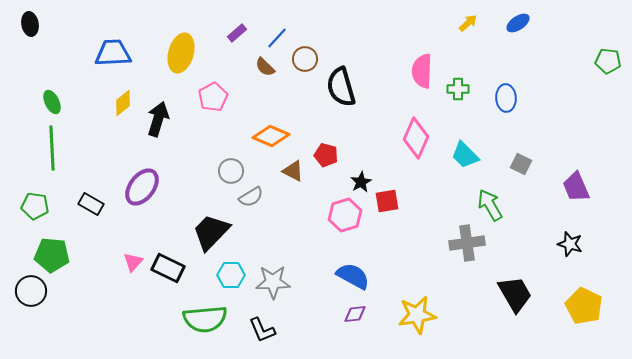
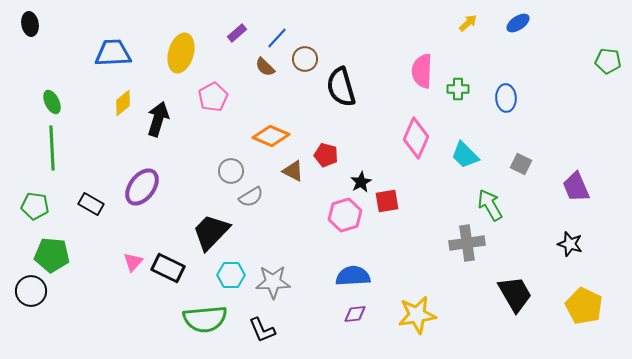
blue semicircle at (353, 276): rotated 32 degrees counterclockwise
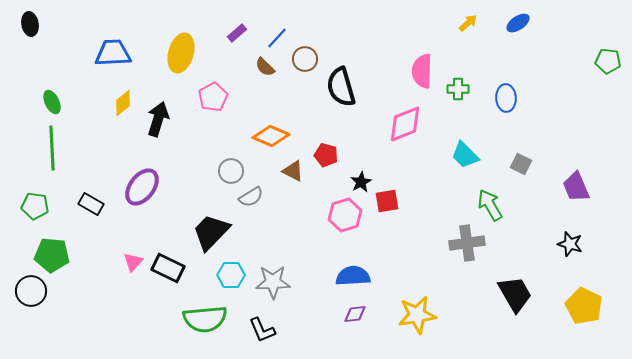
pink diamond at (416, 138): moved 11 px left, 14 px up; rotated 45 degrees clockwise
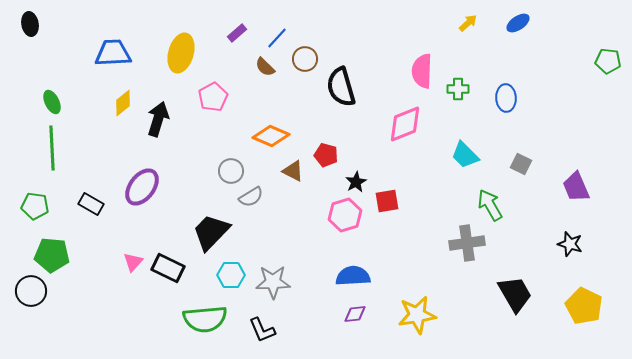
black star at (361, 182): moved 5 px left
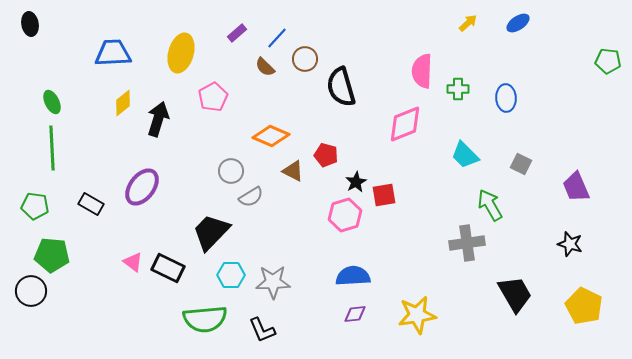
red square at (387, 201): moved 3 px left, 6 px up
pink triangle at (133, 262): rotated 35 degrees counterclockwise
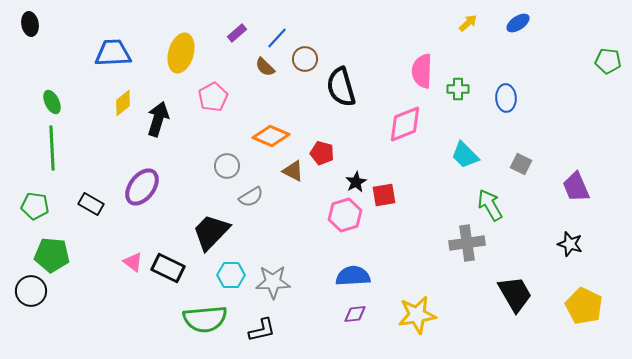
red pentagon at (326, 155): moved 4 px left, 2 px up
gray circle at (231, 171): moved 4 px left, 5 px up
black L-shape at (262, 330): rotated 80 degrees counterclockwise
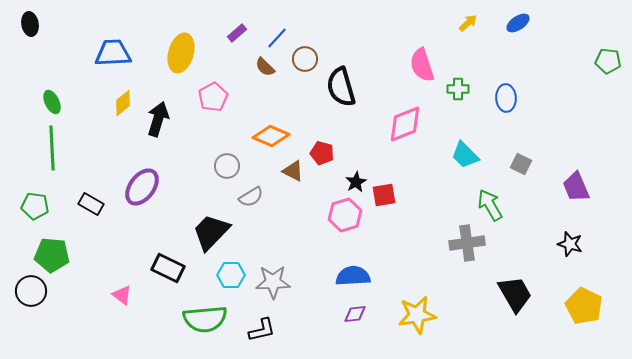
pink semicircle at (422, 71): moved 6 px up; rotated 20 degrees counterclockwise
pink triangle at (133, 262): moved 11 px left, 33 px down
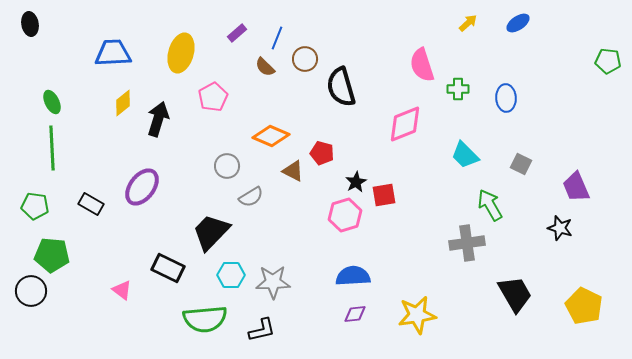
blue line at (277, 38): rotated 20 degrees counterclockwise
black star at (570, 244): moved 10 px left, 16 px up
pink triangle at (122, 295): moved 5 px up
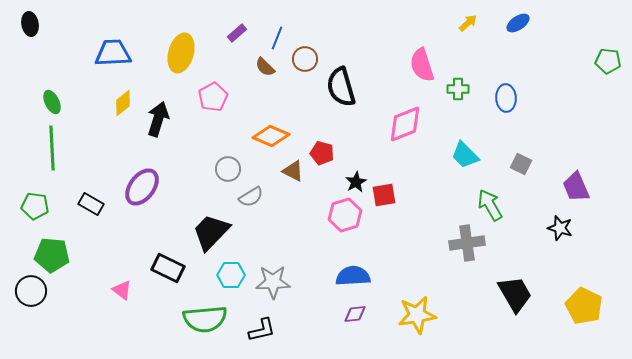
gray circle at (227, 166): moved 1 px right, 3 px down
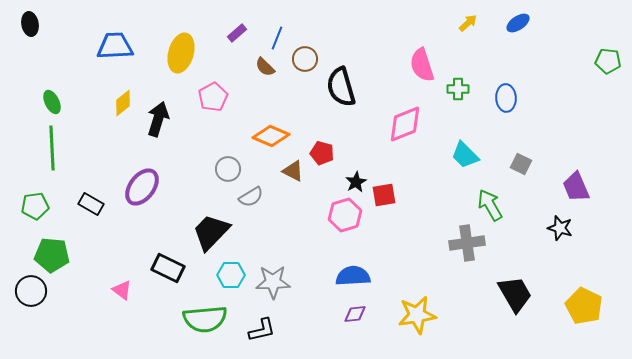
blue trapezoid at (113, 53): moved 2 px right, 7 px up
green pentagon at (35, 206): rotated 16 degrees counterclockwise
